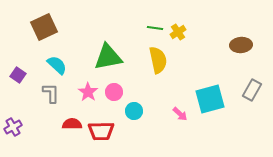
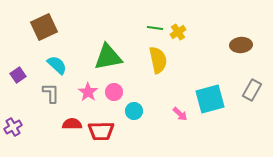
purple square: rotated 21 degrees clockwise
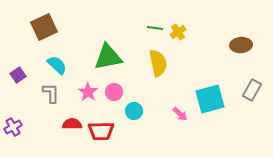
yellow semicircle: moved 3 px down
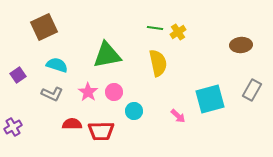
green triangle: moved 1 px left, 2 px up
cyan semicircle: rotated 25 degrees counterclockwise
gray L-shape: moved 1 px right, 1 px down; rotated 115 degrees clockwise
pink arrow: moved 2 px left, 2 px down
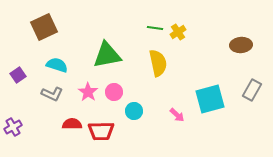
pink arrow: moved 1 px left, 1 px up
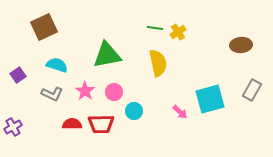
pink star: moved 3 px left, 1 px up
pink arrow: moved 3 px right, 3 px up
red trapezoid: moved 7 px up
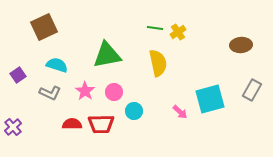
gray L-shape: moved 2 px left, 1 px up
purple cross: rotated 12 degrees counterclockwise
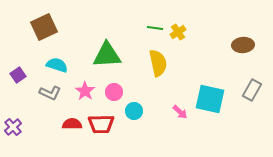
brown ellipse: moved 2 px right
green triangle: rotated 8 degrees clockwise
cyan square: rotated 28 degrees clockwise
